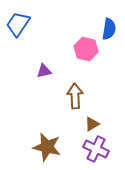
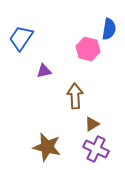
blue trapezoid: moved 3 px right, 14 px down
pink hexagon: moved 2 px right
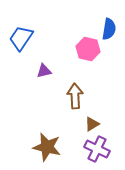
purple cross: moved 1 px right
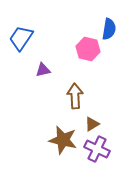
purple triangle: moved 1 px left, 1 px up
brown star: moved 16 px right, 7 px up
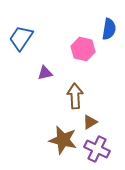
pink hexagon: moved 5 px left
purple triangle: moved 2 px right, 3 px down
brown triangle: moved 2 px left, 2 px up
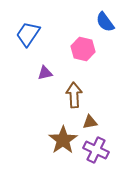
blue semicircle: moved 4 px left, 7 px up; rotated 135 degrees clockwise
blue trapezoid: moved 7 px right, 4 px up
brown arrow: moved 1 px left, 1 px up
brown triangle: rotated 21 degrees clockwise
brown star: rotated 24 degrees clockwise
purple cross: moved 1 px left, 1 px down
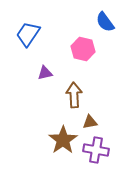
purple cross: rotated 15 degrees counterclockwise
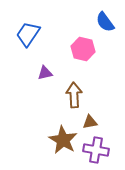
brown star: rotated 8 degrees counterclockwise
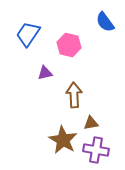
pink hexagon: moved 14 px left, 4 px up
brown triangle: moved 1 px right, 1 px down
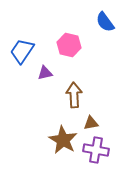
blue trapezoid: moved 6 px left, 17 px down
